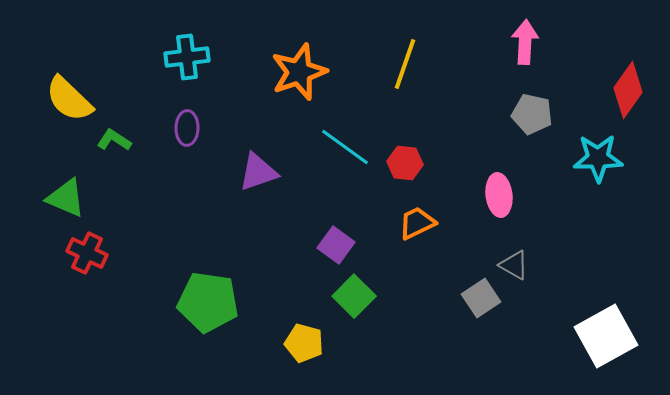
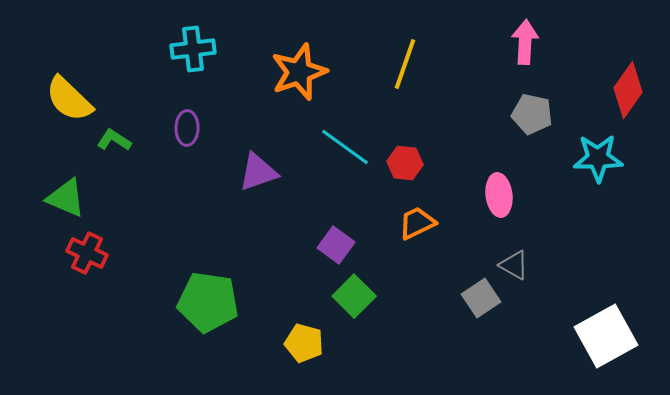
cyan cross: moved 6 px right, 8 px up
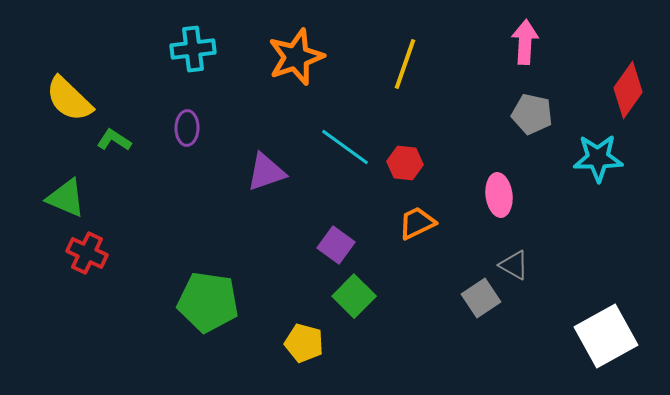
orange star: moved 3 px left, 15 px up
purple triangle: moved 8 px right
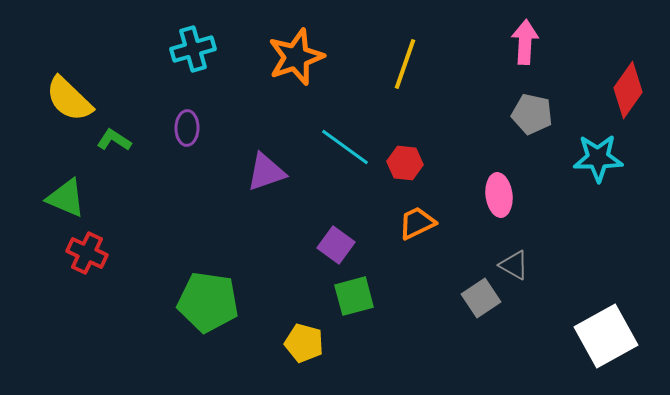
cyan cross: rotated 9 degrees counterclockwise
green square: rotated 30 degrees clockwise
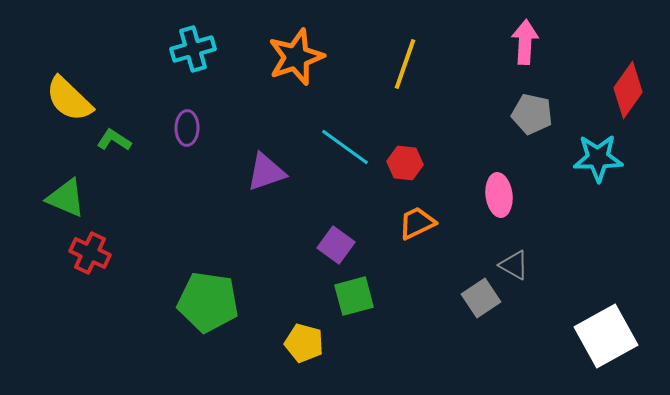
red cross: moved 3 px right
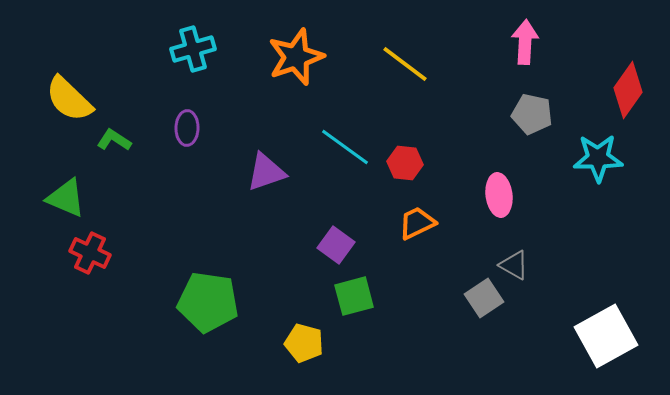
yellow line: rotated 72 degrees counterclockwise
gray square: moved 3 px right
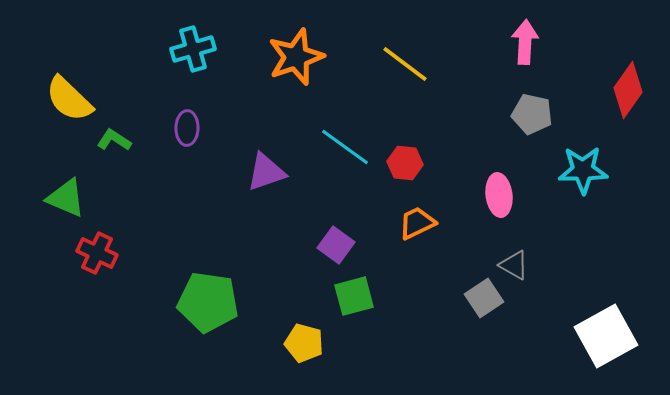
cyan star: moved 15 px left, 12 px down
red cross: moved 7 px right
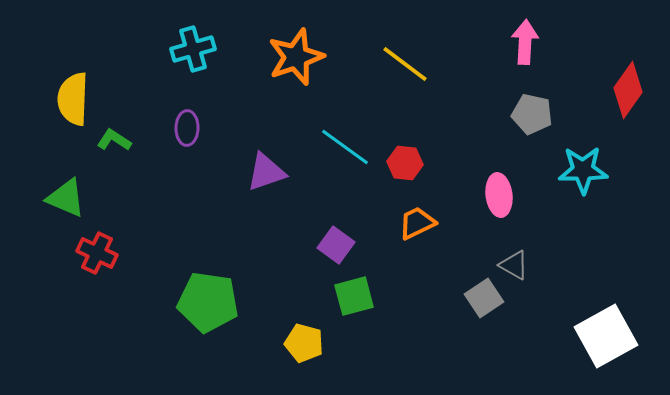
yellow semicircle: moved 4 px right; rotated 48 degrees clockwise
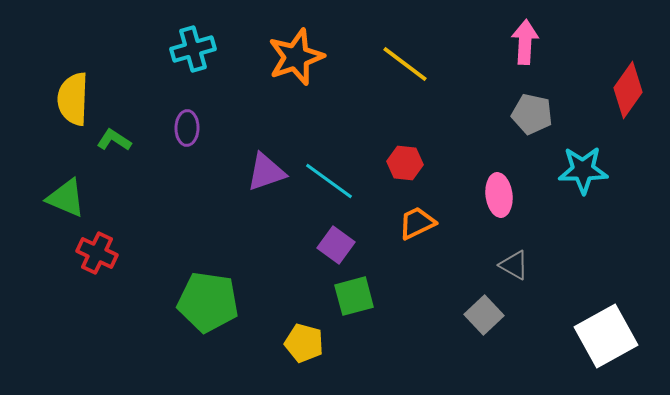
cyan line: moved 16 px left, 34 px down
gray square: moved 17 px down; rotated 9 degrees counterclockwise
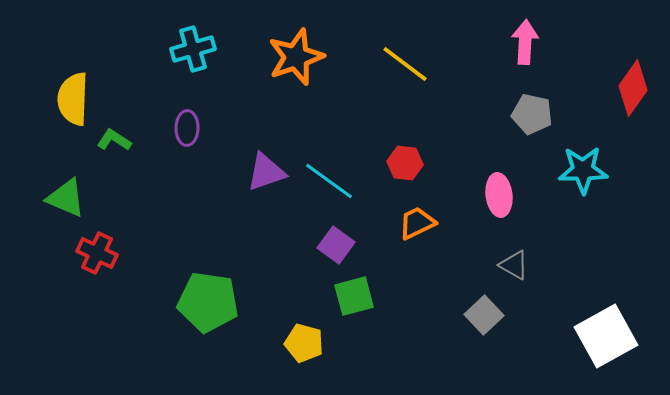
red diamond: moved 5 px right, 2 px up
